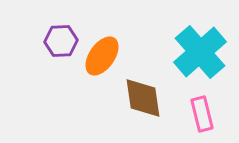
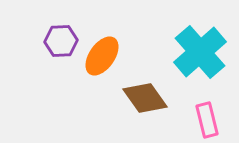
brown diamond: moved 2 px right; rotated 27 degrees counterclockwise
pink rectangle: moved 5 px right, 6 px down
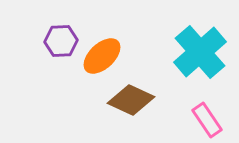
orange ellipse: rotated 12 degrees clockwise
brown diamond: moved 14 px left, 2 px down; rotated 30 degrees counterclockwise
pink rectangle: rotated 20 degrees counterclockwise
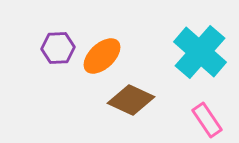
purple hexagon: moved 3 px left, 7 px down
cyan cross: rotated 8 degrees counterclockwise
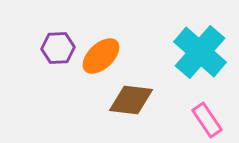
orange ellipse: moved 1 px left
brown diamond: rotated 18 degrees counterclockwise
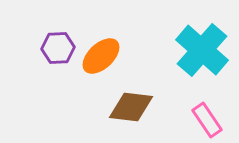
cyan cross: moved 2 px right, 2 px up
brown diamond: moved 7 px down
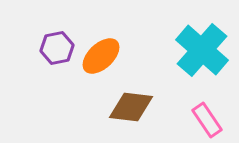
purple hexagon: moved 1 px left; rotated 8 degrees counterclockwise
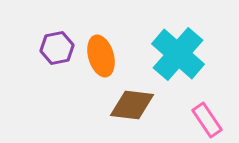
cyan cross: moved 24 px left, 4 px down
orange ellipse: rotated 63 degrees counterclockwise
brown diamond: moved 1 px right, 2 px up
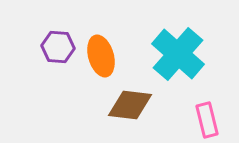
purple hexagon: moved 1 px right, 1 px up; rotated 16 degrees clockwise
brown diamond: moved 2 px left
pink rectangle: rotated 20 degrees clockwise
